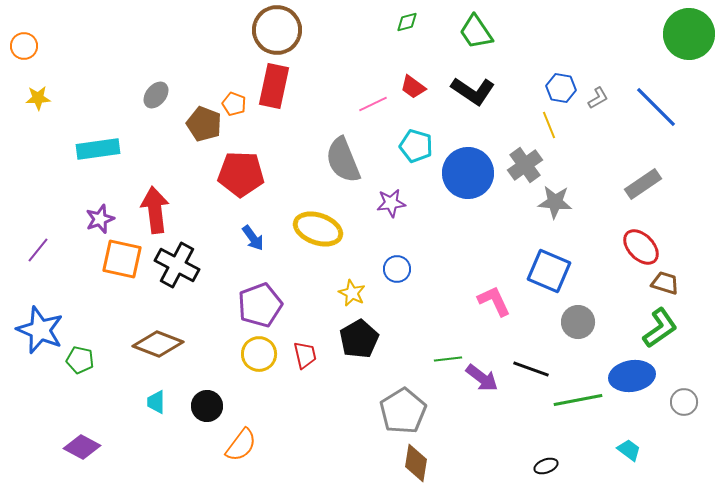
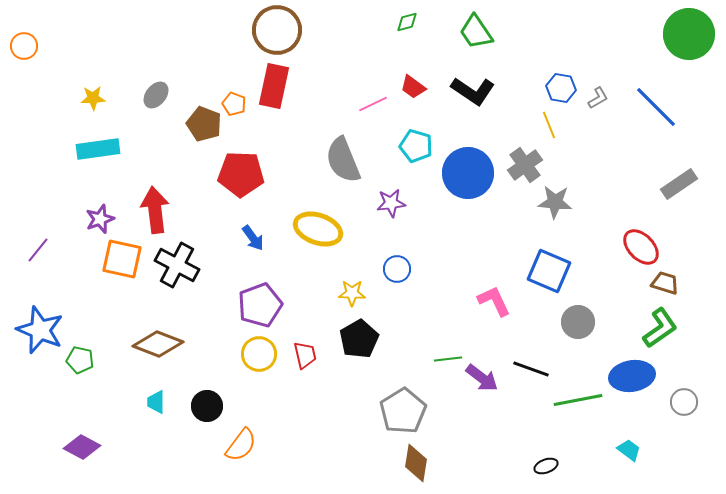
yellow star at (38, 98): moved 55 px right
gray rectangle at (643, 184): moved 36 px right
yellow star at (352, 293): rotated 24 degrees counterclockwise
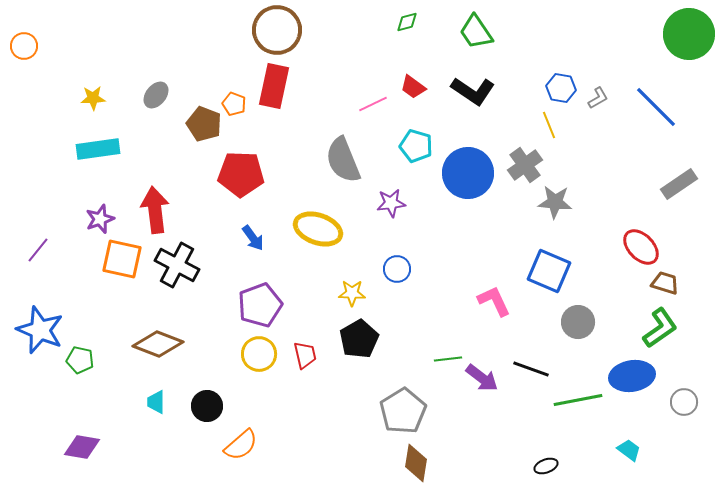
orange semicircle at (241, 445): rotated 12 degrees clockwise
purple diamond at (82, 447): rotated 18 degrees counterclockwise
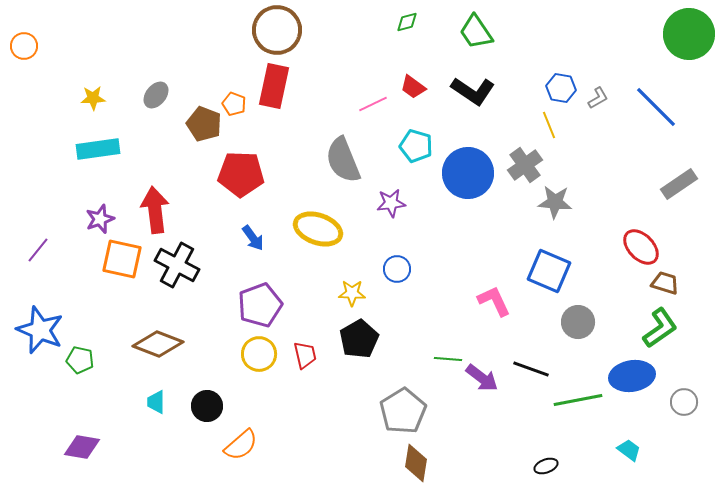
green line at (448, 359): rotated 12 degrees clockwise
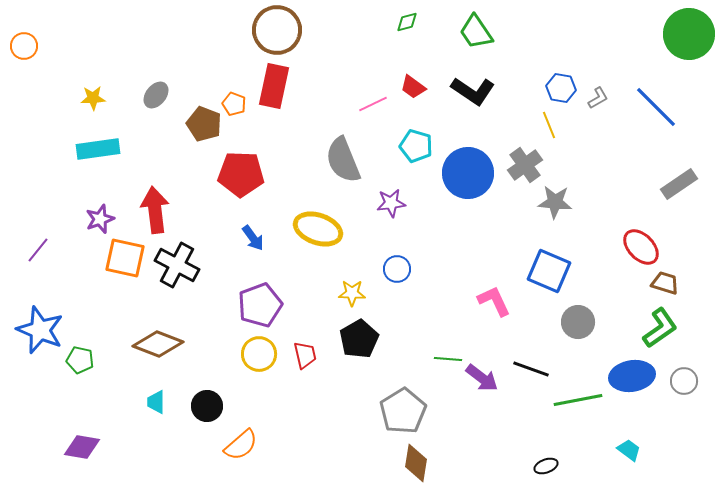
orange square at (122, 259): moved 3 px right, 1 px up
gray circle at (684, 402): moved 21 px up
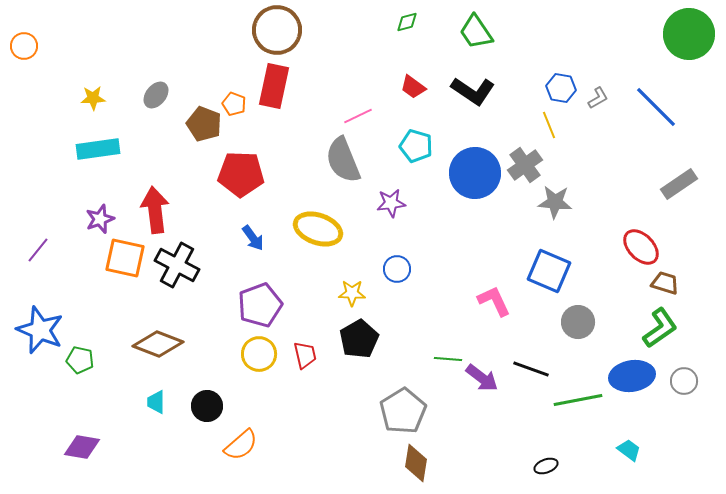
pink line at (373, 104): moved 15 px left, 12 px down
blue circle at (468, 173): moved 7 px right
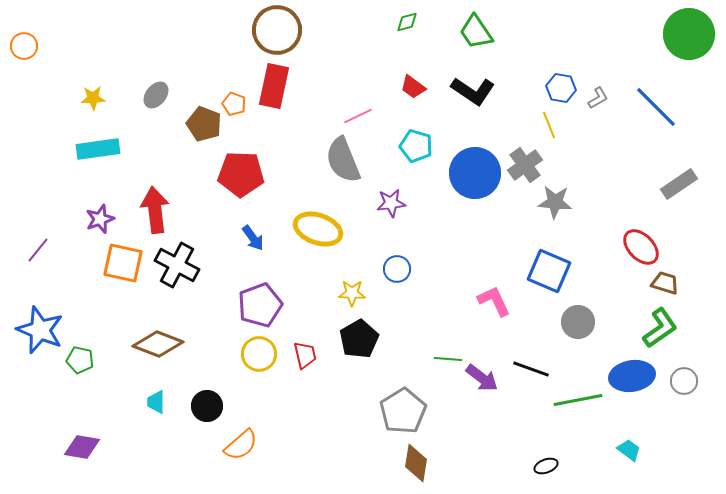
orange square at (125, 258): moved 2 px left, 5 px down
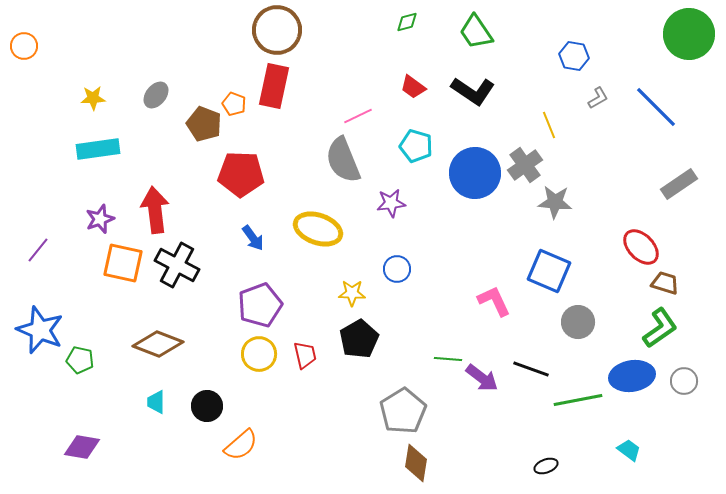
blue hexagon at (561, 88): moved 13 px right, 32 px up
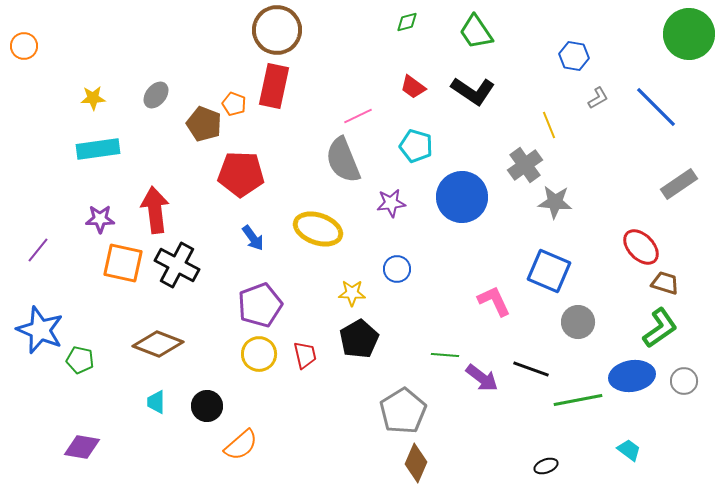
blue circle at (475, 173): moved 13 px left, 24 px down
purple star at (100, 219): rotated 20 degrees clockwise
green line at (448, 359): moved 3 px left, 4 px up
brown diamond at (416, 463): rotated 15 degrees clockwise
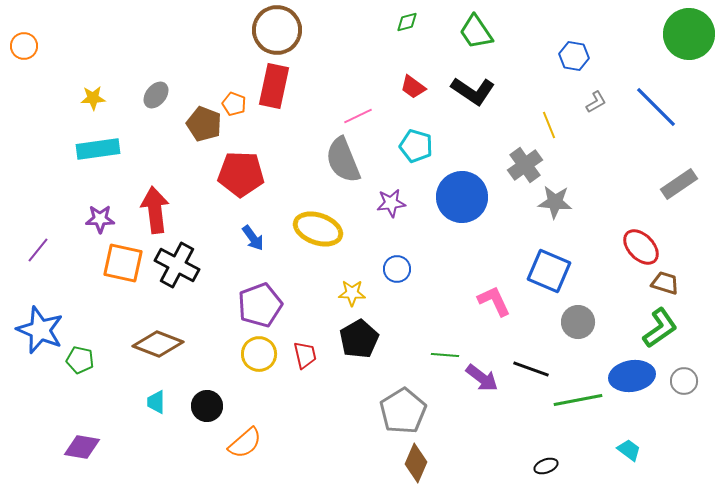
gray L-shape at (598, 98): moved 2 px left, 4 px down
orange semicircle at (241, 445): moved 4 px right, 2 px up
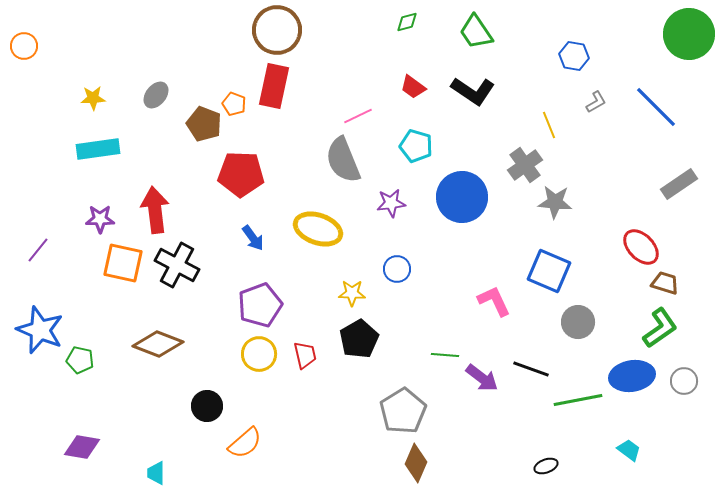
cyan trapezoid at (156, 402): moved 71 px down
